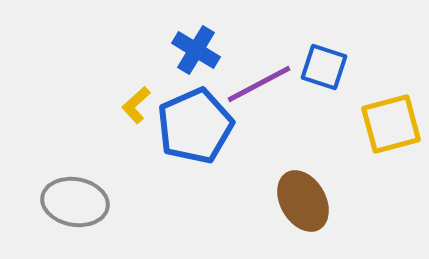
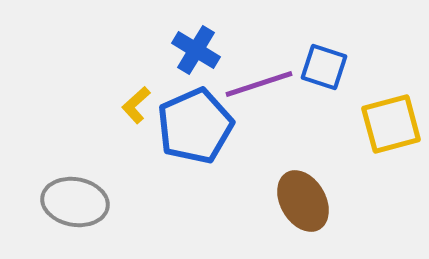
purple line: rotated 10 degrees clockwise
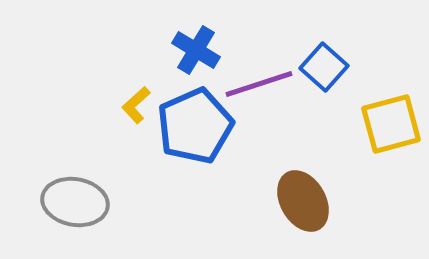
blue square: rotated 24 degrees clockwise
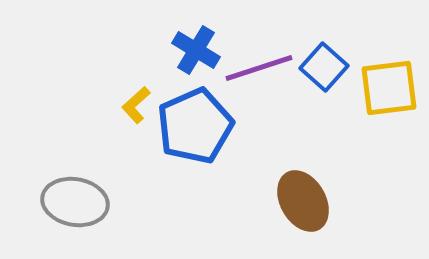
purple line: moved 16 px up
yellow square: moved 2 px left, 36 px up; rotated 8 degrees clockwise
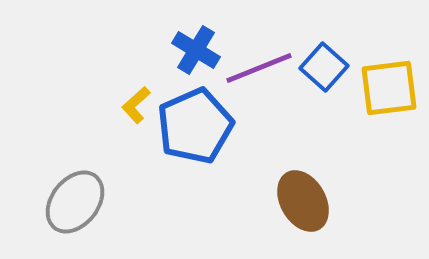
purple line: rotated 4 degrees counterclockwise
gray ellipse: rotated 62 degrees counterclockwise
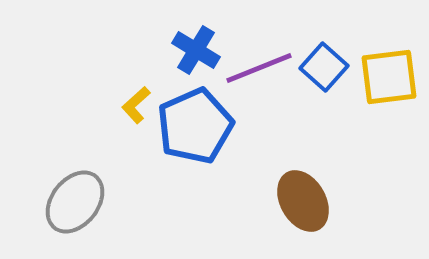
yellow square: moved 11 px up
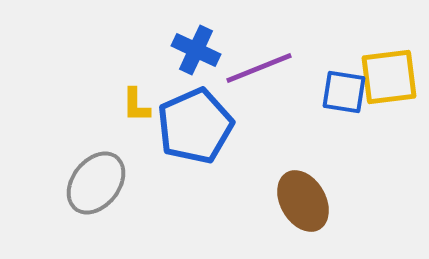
blue cross: rotated 6 degrees counterclockwise
blue square: moved 20 px right, 25 px down; rotated 33 degrees counterclockwise
yellow L-shape: rotated 48 degrees counterclockwise
gray ellipse: moved 21 px right, 19 px up
